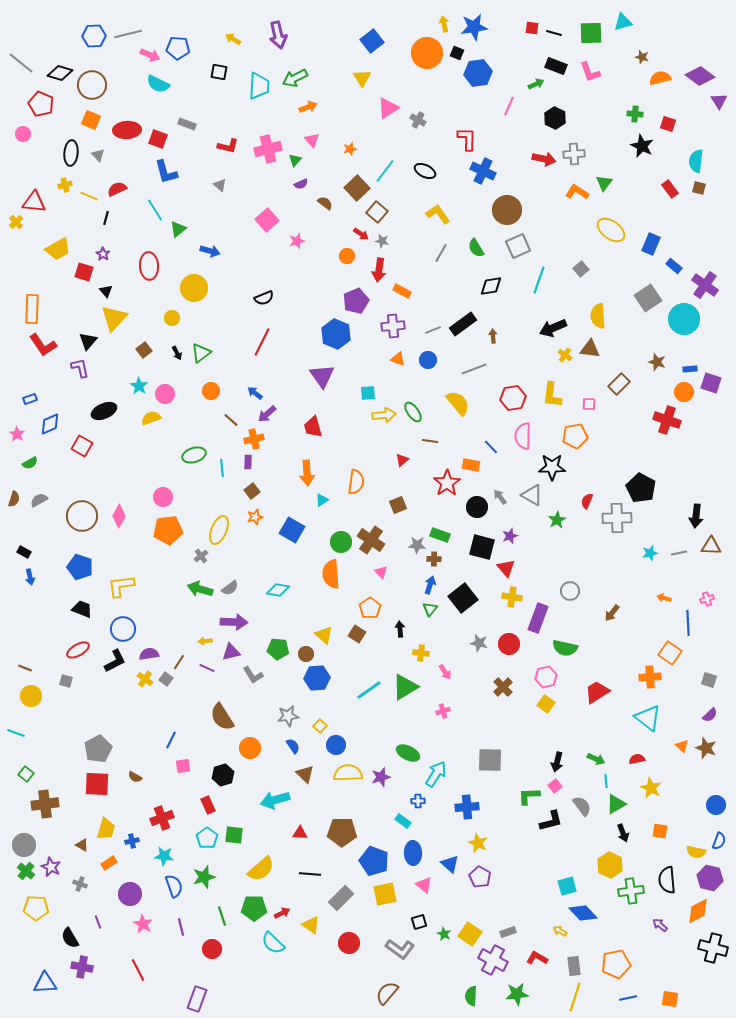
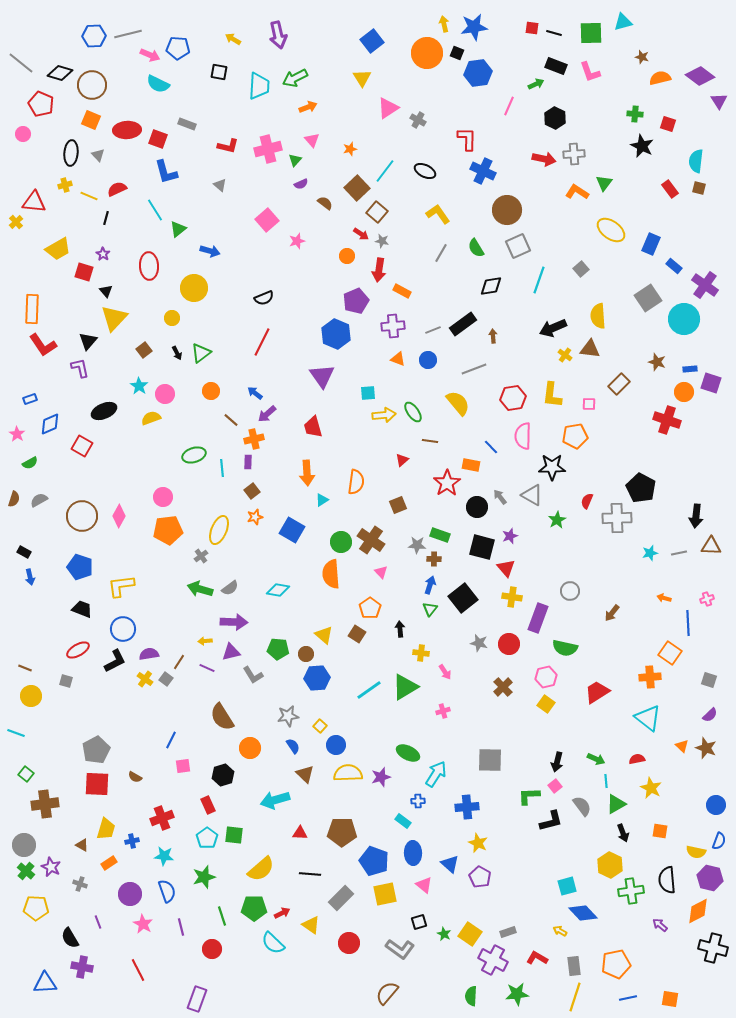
gray pentagon at (98, 749): moved 2 px left, 1 px down
blue semicircle at (174, 886): moved 7 px left, 5 px down
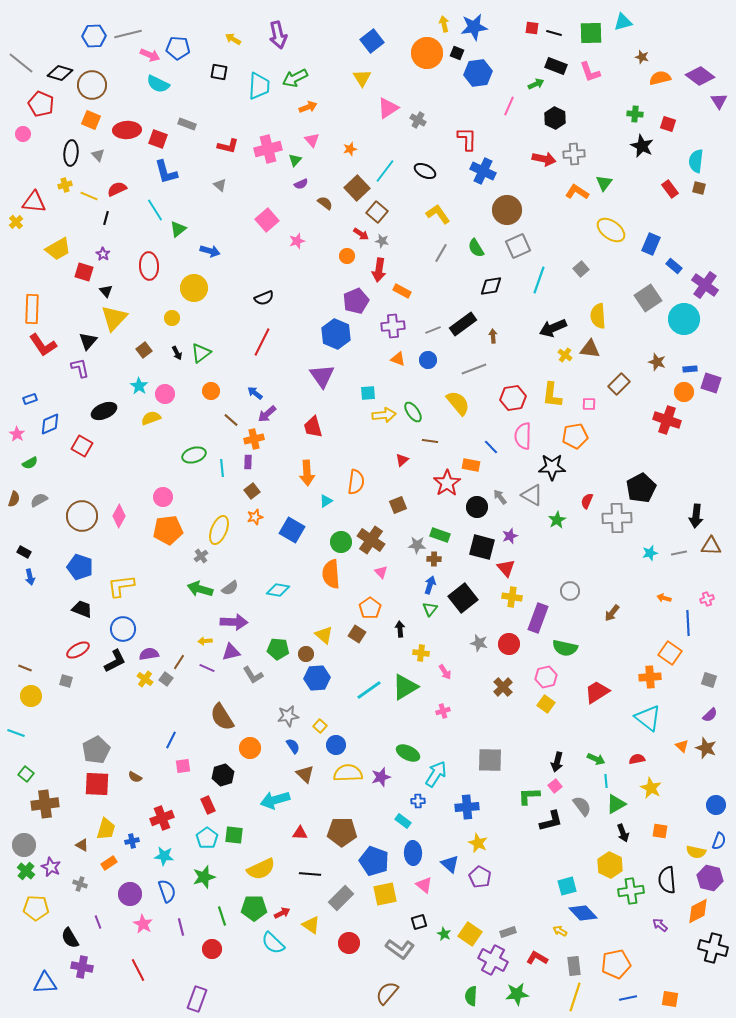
black pentagon at (641, 488): rotated 16 degrees clockwise
cyan triangle at (322, 500): moved 4 px right, 1 px down
yellow semicircle at (261, 869): rotated 16 degrees clockwise
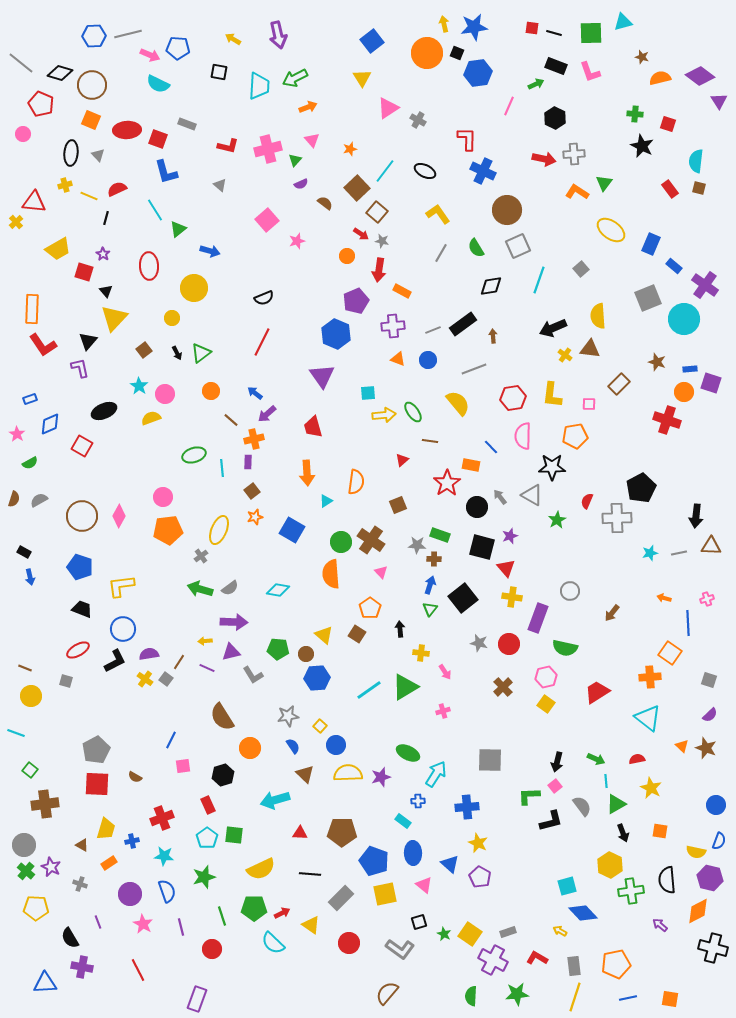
gray square at (648, 298): rotated 12 degrees clockwise
green square at (26, 774): moved 4 px right, 4 px up
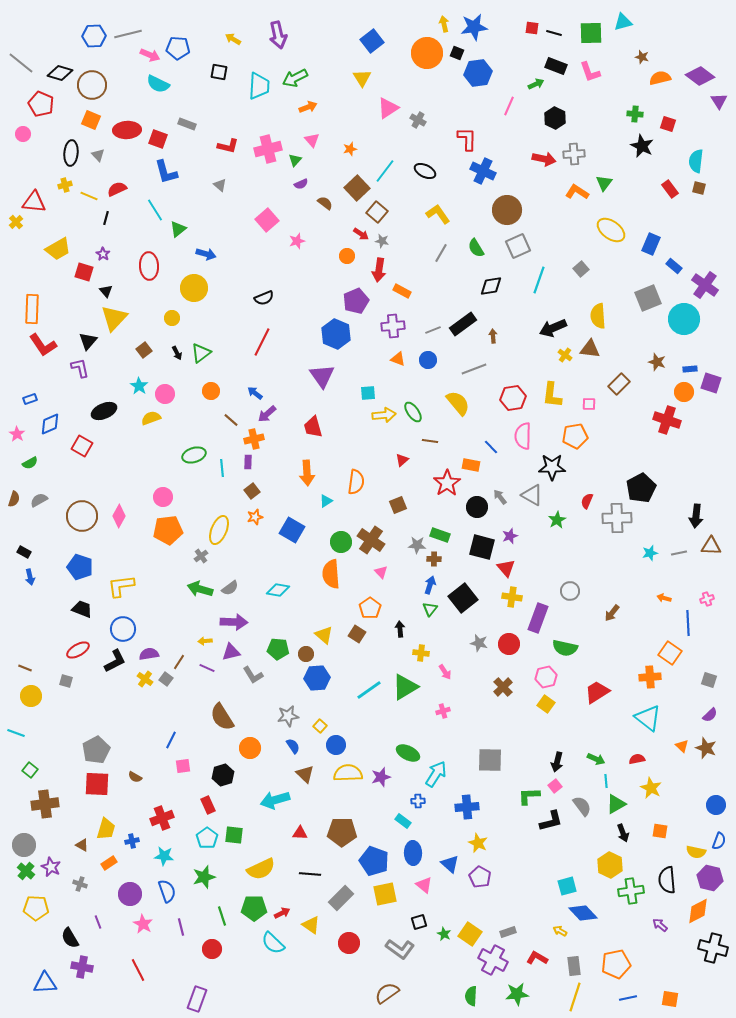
blue arrow at (210, 251): moved 4 px left, 3 px down
brown semicircle at (387, 993): rotated 15 degrees clockwise
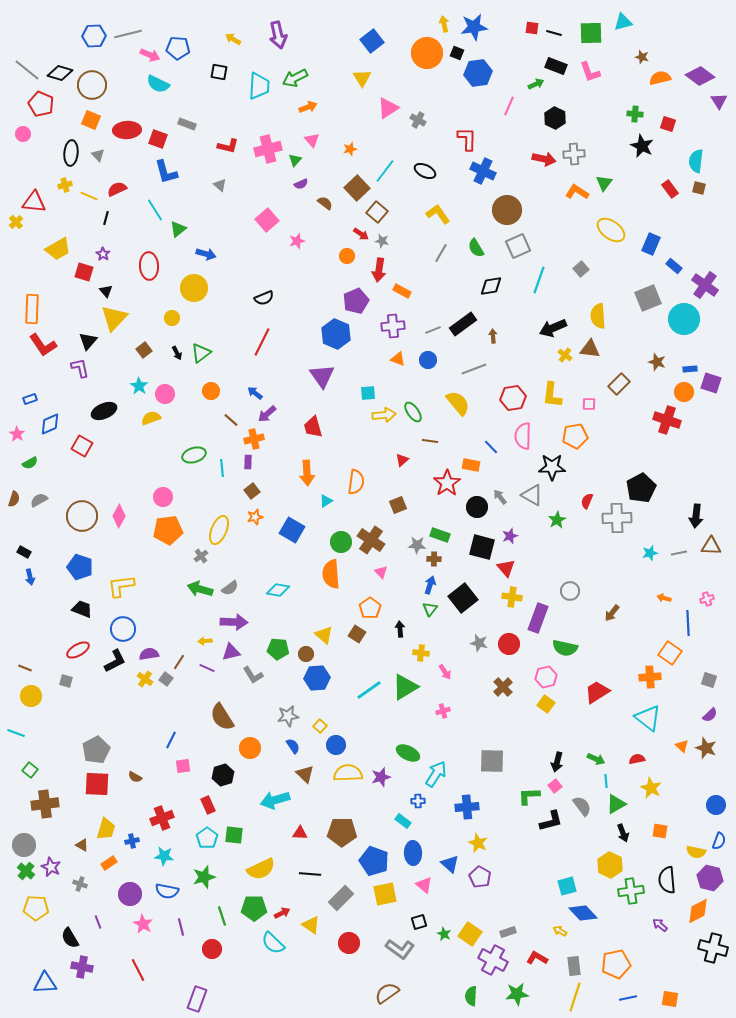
gray line at (21, 63): moved 6 px right, 7 px down
gray square at (490, 760): moved 2 px right, 1 px down
blue semicircle at (167, 891): rotated 120 degrees clockwise
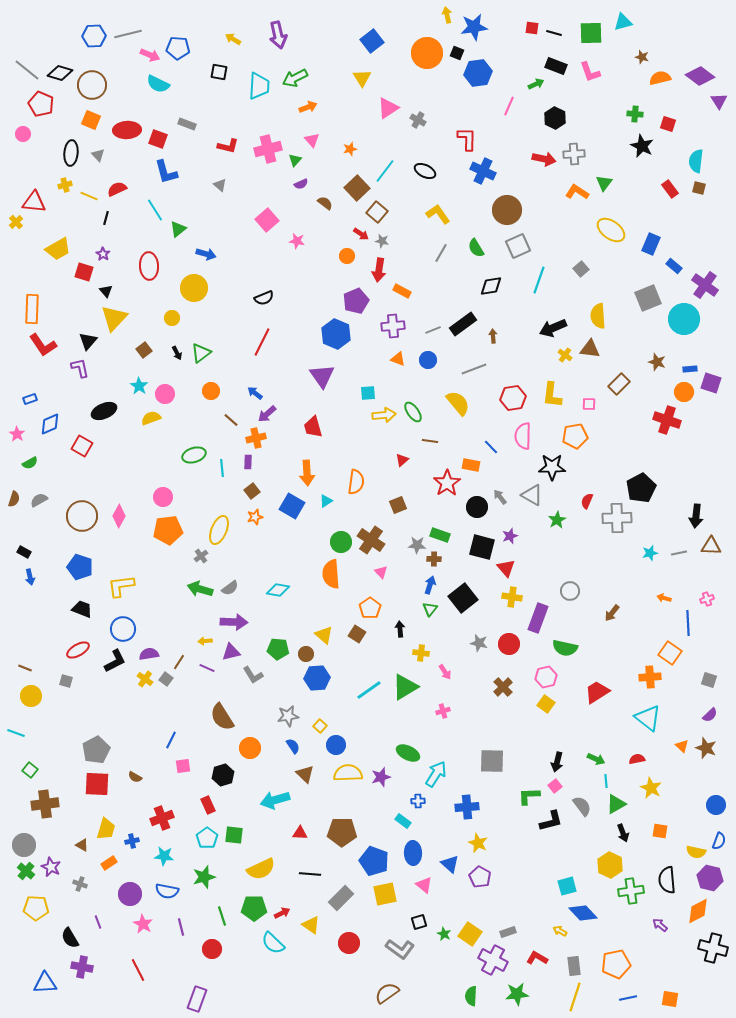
yellow arrow at (444, 24): moved 3 px right, 9 px up
pink star at (297, 241): rotated 28 degrees clockwise
orange cross at (254, 439): moved 2 px right, 1 px up
blue square at (292, 530): moved 24 px up
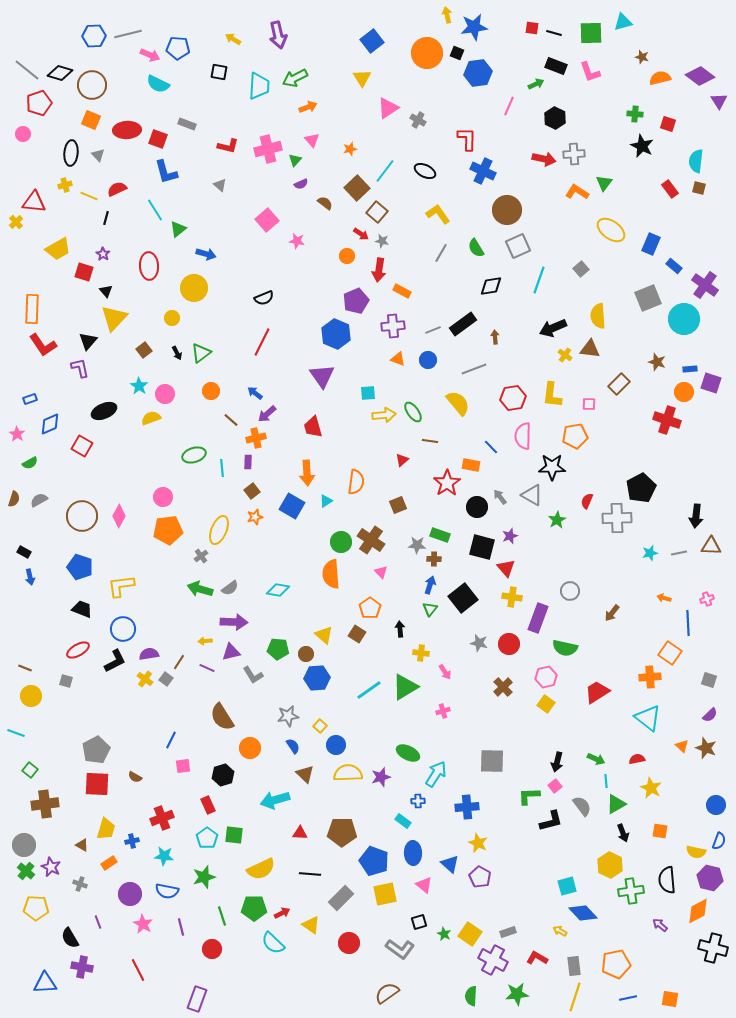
red pentagon at (41, 104): moved 2 px left, 1 px up; rotated 30 degrees clockwise
brown arrow at (493, 336): moved 2 px right, 1 px down
